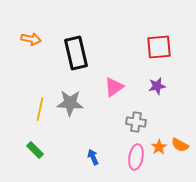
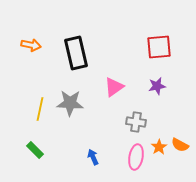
orange arrow: moved 6 px down
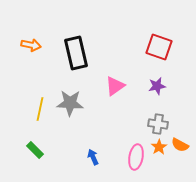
red square: rotated 24 degrees clockwise
pink triangle: moved 1 px right, 1 px up
gray cross: moved 22 px right, 2 px down
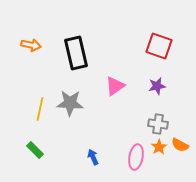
red square: moved 1 px up
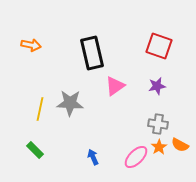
black rectangle: moved 16 px right
pink ellipse: rotated 35 degrees clockwise
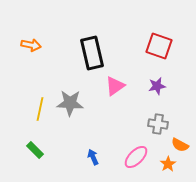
orange star: moved 9 px right, 17 px down
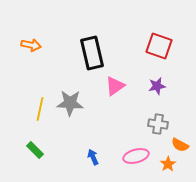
pink ellipse: moved 1 px up; rotated 30 degrees clockwise
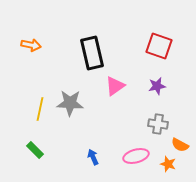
orange star: rotated 21 degrees counterclockwise
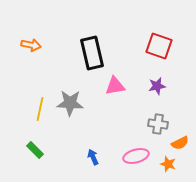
pink triangle: rotated 25 degrees clockwise
orange semicircle: moved 2 px up; rotated 54 degrees counterclockwise
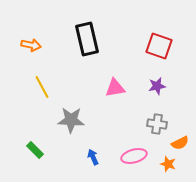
black rectangle: moved 5 px left, 14 px up
pink triangle: moved 2 px down
gray star: moved 1 px right, 17 px down
yellow line: moved 2 px right, 22 px up; rotated 40 degrees counterclockwise
gray cross: moved 1 px left
pink ellipse: moved 2 px left
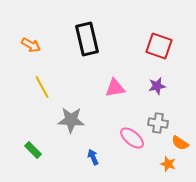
orange arrow: rotated 18 degrees clockwise
gray cross: moved 1 px right, 1 px up
orange semicircle: rotated 60 degrees clockwise
green rectangle: moved 2 px left
pink ellipse: moved 2 px left, 18 px up; rotated 55 degrees clockwise
